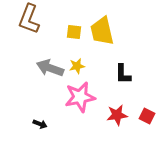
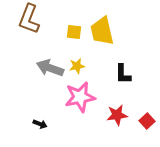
red square: moved 5 px down; rotated 21 degrees clockwise
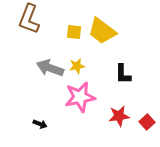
yellow trapezoid: rotated 40 degrees counterclockwise
red star: moved 2 px right, 1 px down
red square: moved 1 px down
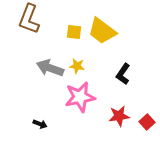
yellow star: rotated 21 degrees clockwise
black L-shape: rotated 35 degrees clockwise
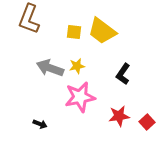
yellow star: rotated 21 degrees counterclockwise
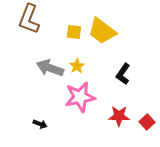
yellow star: rotated 21 degrees counterclockwise
red star: rotated 10 degrees clockwise
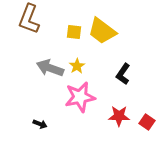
red square: rotated 14 degrees counterclockwise
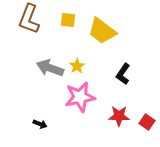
yellow square: moved 6 px left, 12 px up
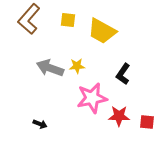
brown L-shape: rotated 20 degrees clockwise
yellow trapezoid: rotated 8 degrees counterclockwise
yellow star: rotated 28 degrees clockwise
pink star: moved 12 px right, 1 px down
red square: rotated 28 degrees counterclockwise
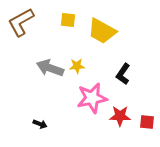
brown L-shape: moved 8 px left, 3 px down; rotated 20 degrees clockwise
red star: moved 1 px right
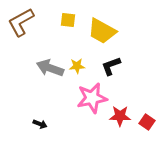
black L-shape: moved 12 px left, 8 px up; rotated 35 degrees clockwise
red square: rotated 28 degrees clockwise
